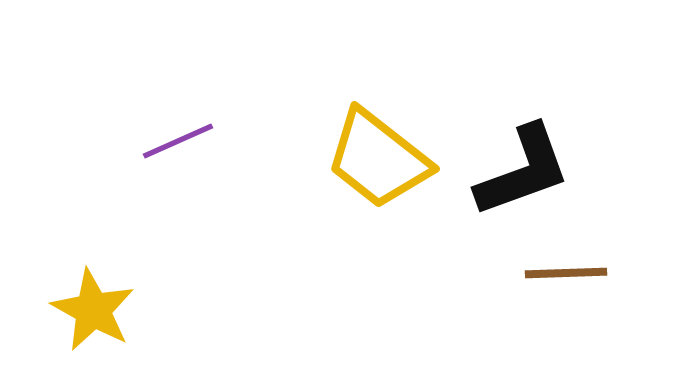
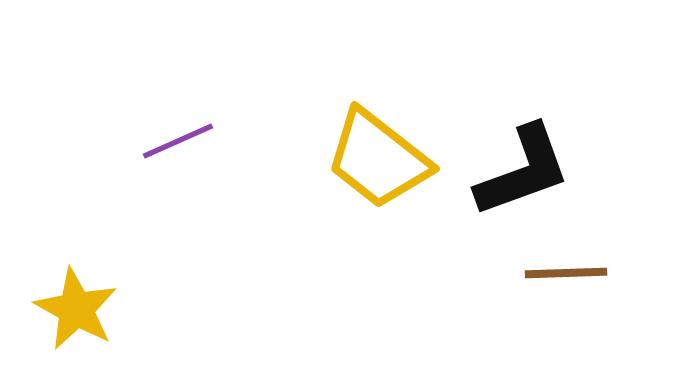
yellow star: moved 17 px left, 1 px up
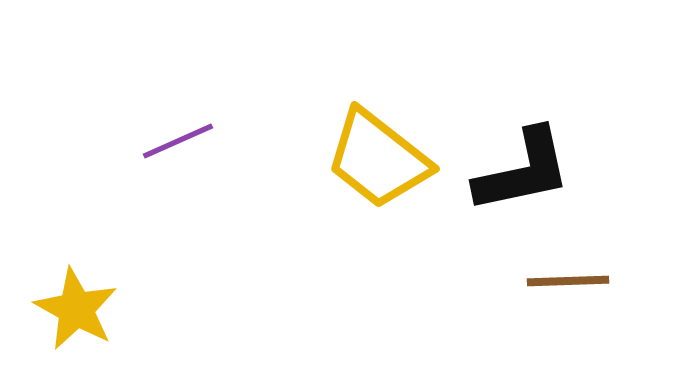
black L-shape: rotated 8 degrees clockwise
brown line: moved 2 px right, 8 px down
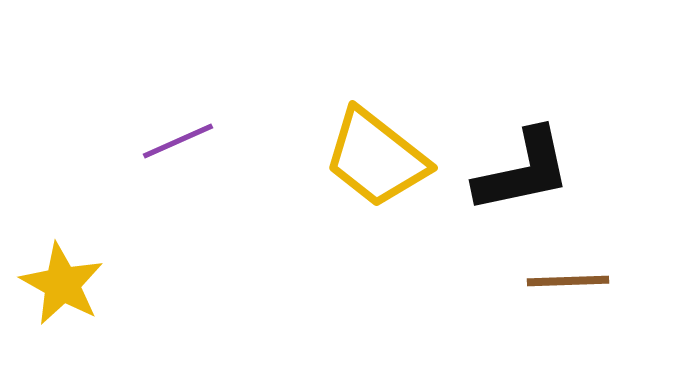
yellow trapezoid: moved 2 px left, 1 px up
yellow star: moved 14 px left, 25 px up
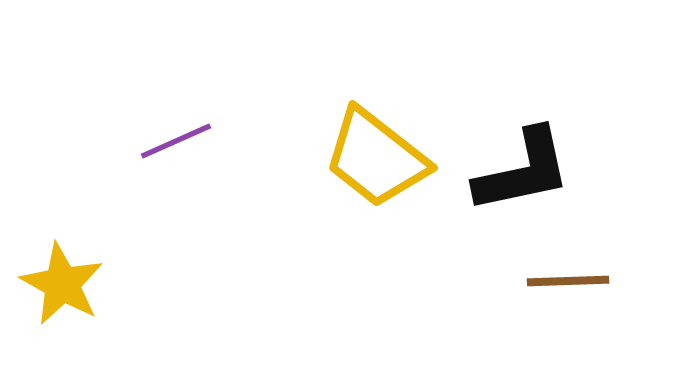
purple line: moved 2 px left
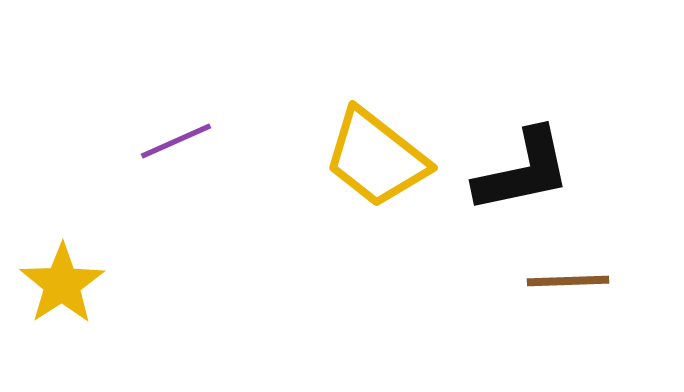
yellow star: rotated 10 degrees clockwise
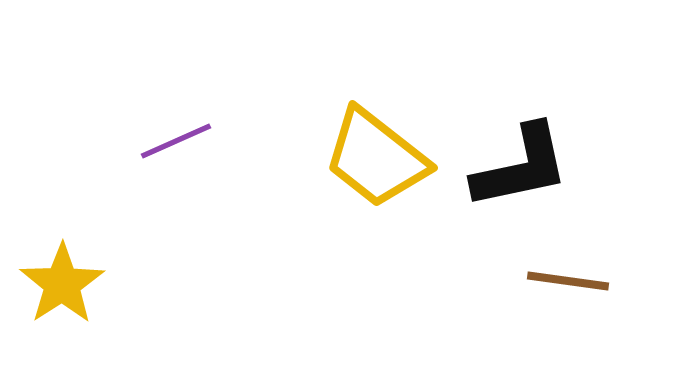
black L-shape: moved 2 px left, 4 px up
brown line: rotated 10 degrees clockwise
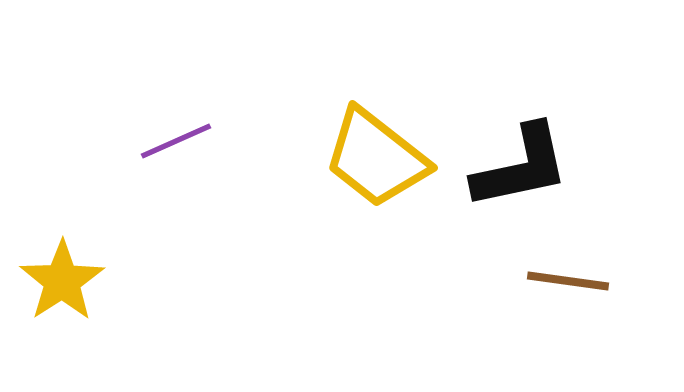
yellow star: moved 3 px up
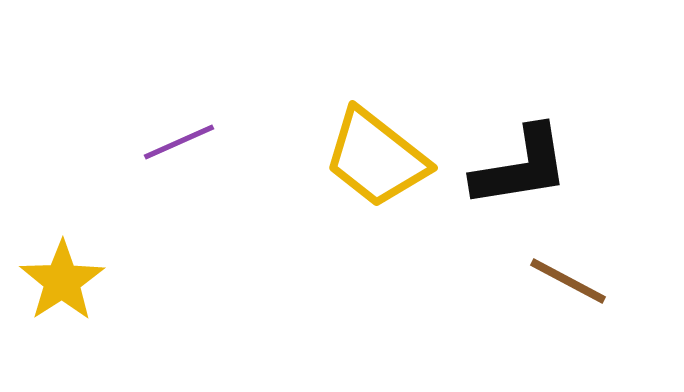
purple line: moved 3 px right, 1 px down
black L-shape: rotated 3 degrees clockwise
brown line: rotated 20 degrees clockwise
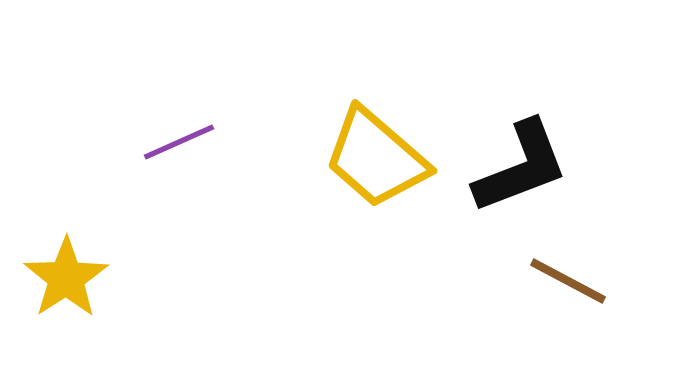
yellow trapezoid: rotated 3 degrees clockwise
black L-shape: rotated 12 degrees counterclockwise
yellow star: moved 4 px right, 3 px up
